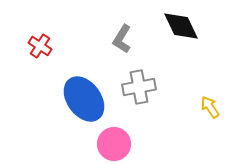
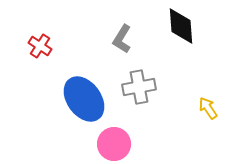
black diamond: rotated 21 degrees clockwise
yellow arrow: moved 2 px left, 1 px down
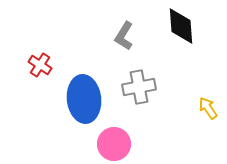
gray L-shape: moved 2 px right, 3 px up
red cross: moved 19 px down
blue ellipse: rotated 30 degrees clockwise
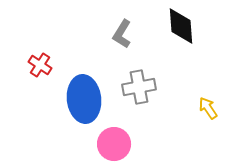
gray L-shape: moved 2 px left, 2 px up
